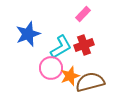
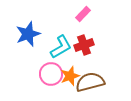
pink circle: moved 6 px down
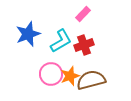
cyan L-shape: moved 6 px up
brown semicircle: moved 1 px right, 2 px up
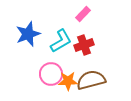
orange star: moved 2 px left, 5 px down; rotated 18 degrees clockwise
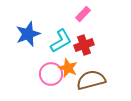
orange star: moved 13 px up; rotated 24 degrees clockwise
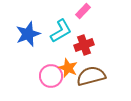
pink rectangle: moved 3 px up
cyan L-shape: moved 10 px up
pink circle: moved 2 px down
brown semicircle: moved 4 px up
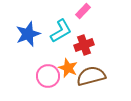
pink circle: moved 3 px left
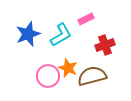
pink rectangle: moved 3 px right, 8 px down; rotated 21 degrees clockwise
cyan L-shape: moved 4 px down
red cross: moved 21 px right
brown semicircle: moved 1 px right
